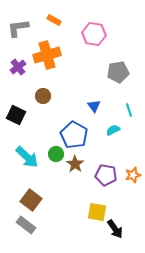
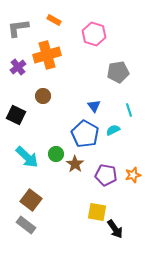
pink hexagon: rotated 10 degrees clockwise
blue pentagon: moved 11 px right, 1 px up
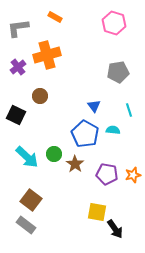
orange rectangle: moved 1 px right, 3 px up
pink hexagon: moved 20 px right, 11 px up
brown circle: moved 3 px left
cyan semicircle: rotated 32 degrees clockwise
green circle: moved 2 px left
purple pentagon: moved 1 px right, 1 px up
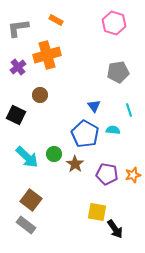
orange rectangle: moved 1 px right, 3 px down
brown circle: moved 1 px up
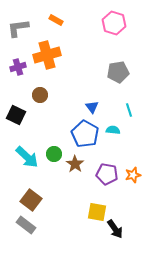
purple cross: rotated 21 degrees clockwise
blue triangle: moved 2 px left, 1 px down
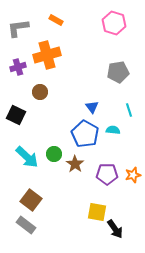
brown circle: moved 3 px up
purple pentagon: rotated 10 degrees counterclockwise
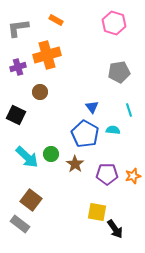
gray pentagon: moved 1 px right
green circle: moved 3 px left
orange star: moved 1 px down
gray rectangle: moved 6 px left, 1 px up
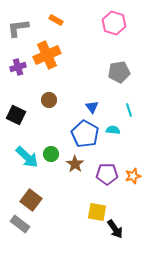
orange cross: rotated 8 degrees counterclockwise
brown circle: moved 9 px right, 8 px down
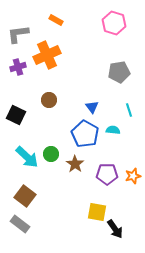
gray L-shape: moved 6 px down
brown square: moved 6 px left, 4 px up
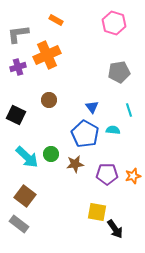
brown star: rotated 30 degrees clockwise
gray rectangle: moved 1 px left
